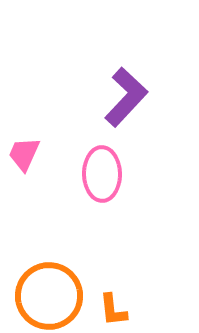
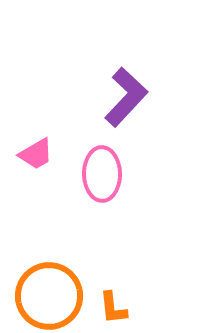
pink trapezoid: moved 12 px right; rotated 144 degrees counterclockwise
orange L-shape: moved 2 px up
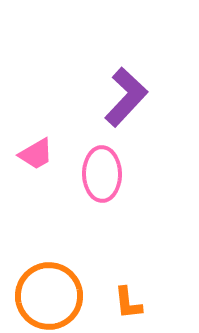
orange L-shape: moved 15 px right, 5 px up
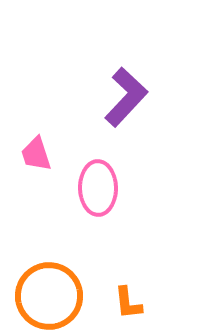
pink trapezoid: rotated 102 degrees clockwise
pink ellipse: moved 4 px left, 14 px down
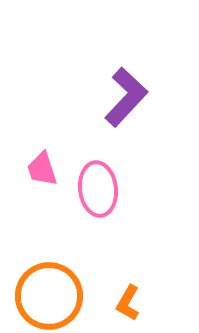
pink trapezoid: moved 6 px right, 15 px down
pink ellipse: moved 1 px down; rotated 6 degrees counterclockwise
orange L-shape: rotated 36 degrees clockwise
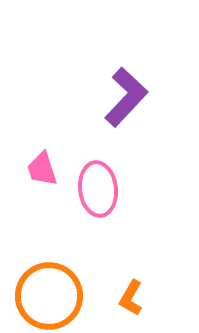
orange L-shape: moved 3 px right, 5 px up
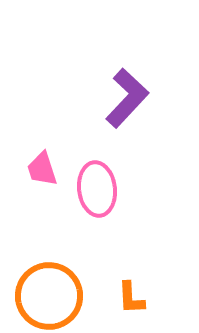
purple L-shape: moved 1 px right, 1 px down
pink ellipse: moved 1 px left
orange L-shape: rotated 33 degrees counterclockwise
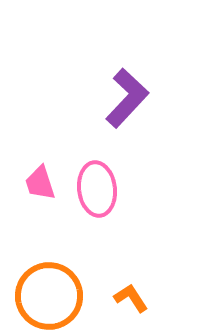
pink trapezoid: moved 2 px left, 14 px down
orange L-shape: rotated 150 degrees clockwise
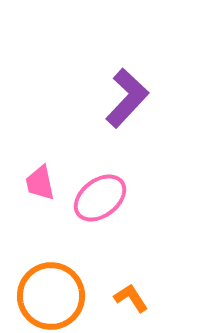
pink trapezoid: rotated 6 degrees clockwise
pink ellipse: moved 3 px right, 9 px down; rotated 60 degrees clockwise
orange circle: moved 2 px right
